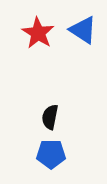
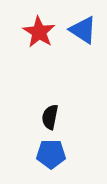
red star: moved 1 px right, 1 px up
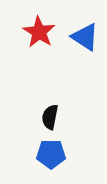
blue triangle: moved 2 px right, 7 px down
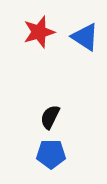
red star: rotated 24 degrees clockwise
black semicircle: rotated 15 degrees clockwise
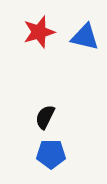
blue triangle: rotated 20 degrees counterclockwise
black semicircle: moved 5 px left
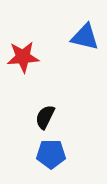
red star: moved 16 px left, 25 px down; rotated 12 degrees clockwise
